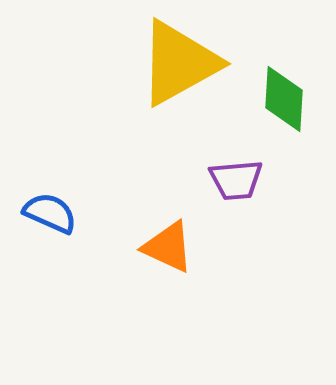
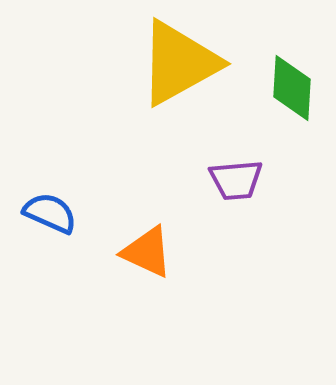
green diamond: moved 8 px right, 11 px up
orange triangle: moved 21 px left, 5 px down
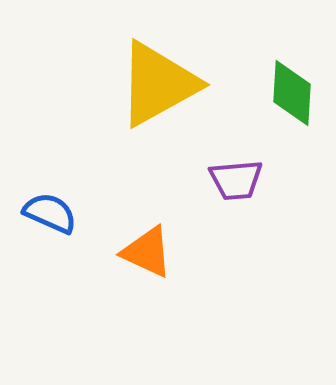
yellow triangle: moved 21 px left, 21 px down
green diamond: moved 5 px down
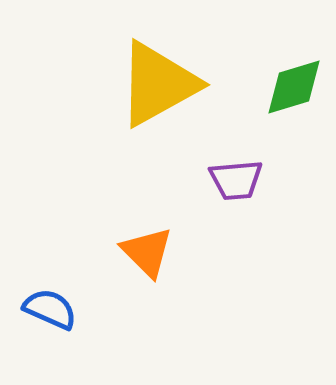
green diamond: moved 2 px right, 6 px up; rotated 70 degrees clockwise
blue semicircle: moved 96 px down
orange triangle: rotated 20 degrees clockwise
